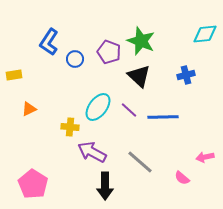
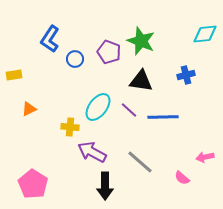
blue L-shape: moved 1 px right, 3 px up
black triangle: moved 2 px right, 5 px down; rotated 35 degrees counterclockwise
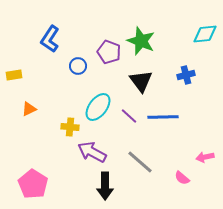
blue circle: moved 3 px right, 7 px down
black triangle: rotated 45 degrees clockwise
purple line: moved 6 px down
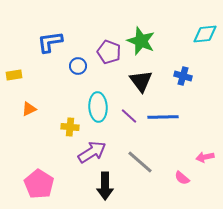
blue L-shape: moved 3 px down; rotated 48 degrees clockwise
blue cross: moved 3 px left, 1 px down; rotated 30 degrees clockwise
cyan ellipse: rotated 40 degrees counterclockwise
purple arrow: rotated 120 degrees clockwise
pink pentagon: moved 6 px right
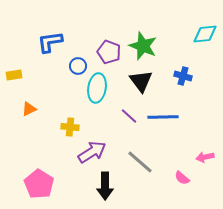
green star: moved 2 px right, 5 px down
cyan ellipse: moved 1 px left, 19 px up; rotated 12 degrees clockwise
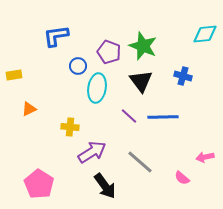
blue L-shape: moved 6 px right, 6 px up
black arrow: rotated 36 degrees counterclockwise
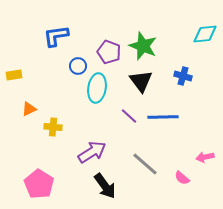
yellow cross: moved 17 px left
gray line: moved 5 px right, 2 px down
